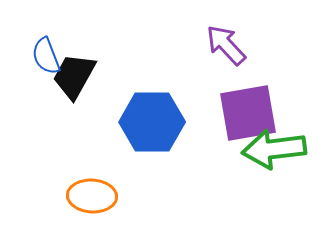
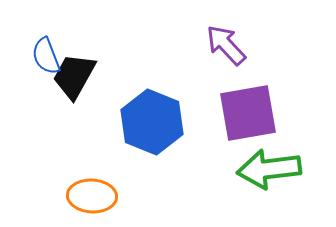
blue hexagon: rotated 22 degrees clockwise
green arrow: moved 5 px left, 20 px down
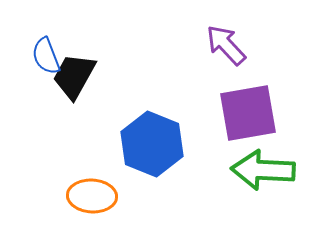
blue hexagon: moved 22 px down
green arrow: moved 6 px left, 1 px down; rotated 10 degrees clockwise
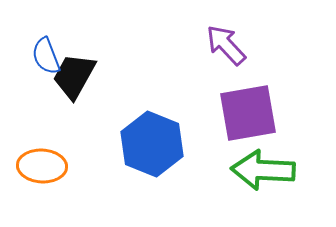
orange ellipse: moved 50 px left, 30 px up
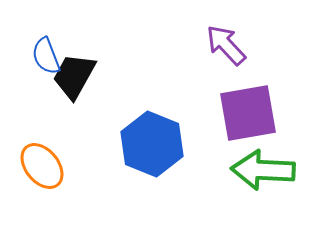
orange ellipse: rotated 48 degrees clockwise
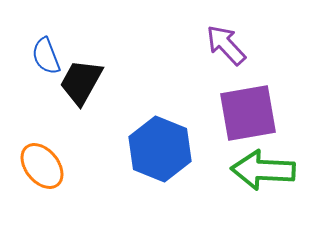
black trapezoid: moved 7 px right, 6 px down
blue hexagon: moved 8 px right, 5 px down
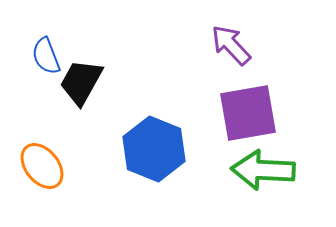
purple arrow: moved 5 px right
blue hexagon: moved 6 px left
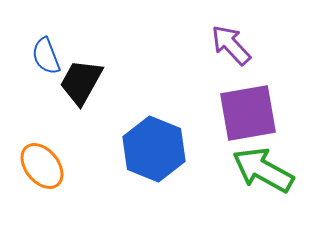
green arrow: rotated 26 degrees clockwise
